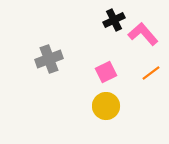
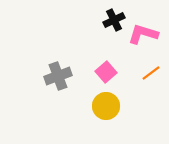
pink L-shape: rotated 32 degrees counterclockwise
gray cross: moved 9 px right, 17 px down
pink square: rotated 15 degrees counterclockwise
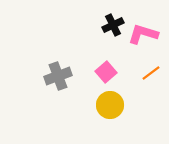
black cross: moved 1 px left, 5 px down
yellow circle: moved 4 px right, 1 px up
